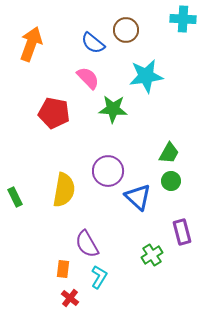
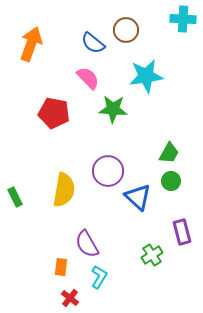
orange rectangle: moved 2 px left, 2 px up
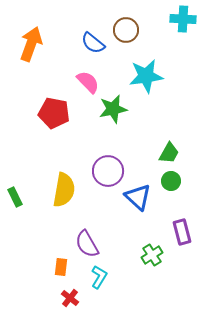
pink semicircle: moved 4 px down
green star: rotated 16 degrees counterclockwise
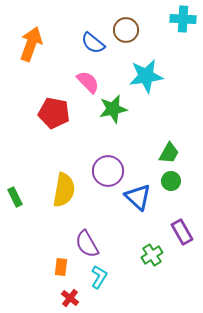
purple rectangle: rotated 15 degrees counterclockwise
